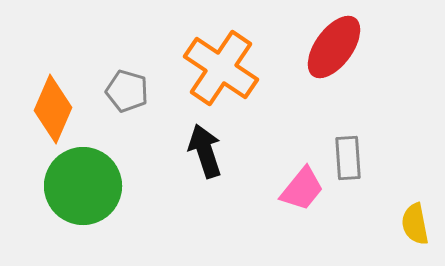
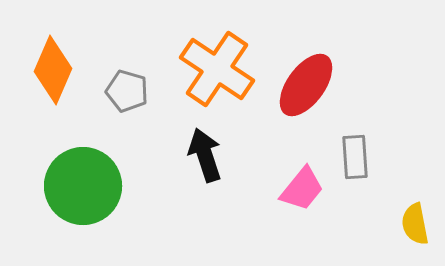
red ellipse: moved 28 px left, 38 px down
orange cross: moved 4 px left, 1 px down
orange diamond: moved 39 px up
black arrow: moved 4 px down
gray rectangle: moved 7 px right, 1 px up
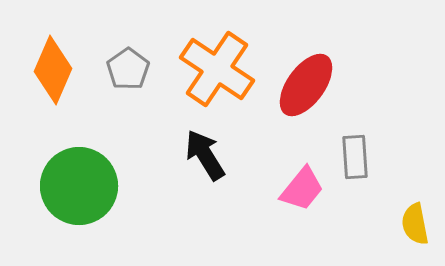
gray pentagon: moved 1 px right, 22 px up; rotated 21 degrees clockwise
black arrow: rotated 14 degrees counterclockwise
green circle: moved 4 px left
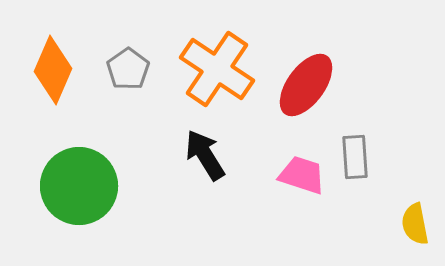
pink trapezoid: moved 14 px up; rotated 111 degrees counterclockwise
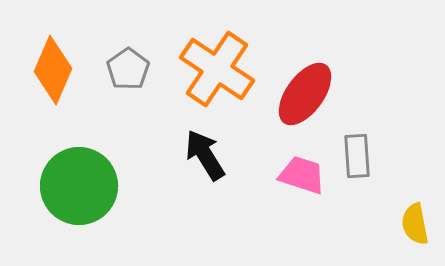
red ellipse: moved 1 px left, 9 px down
gray rectangle: moved 2 px right, 1 px up
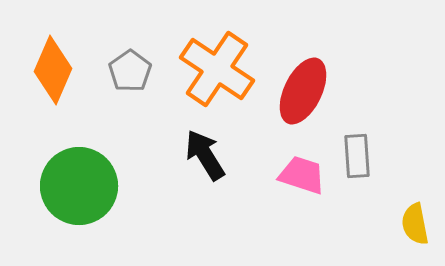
gray pentagon: moved 2 px right, 2 px down
red ellipse: moved 2 px left, 3 px up; rotated 10 degrees counterclockwise
